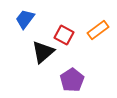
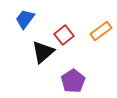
orange rectangle: moved 3 px right, 1 px down
red square: rotated 24 degrees clockwise
purple pentagon: moved 1 px right, 1 px down
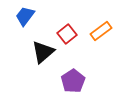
blue trapezoid: moved 3 px up
red square: moved 3 px right, 1 px up
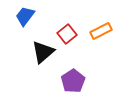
orange rectangle: rotated 10 degrees clockwise
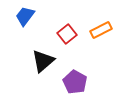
orange rectangle: moved 1 px up
black triangle: moved 9 px down
purple pentagon: moved 2 px right, 1 px down; rotated 10 degrees counterclockwise
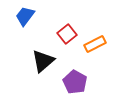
orange rectangle: moved 6 px left, 14 px down
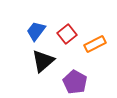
blue trapezoid: moved 11 px right, 15 px down
